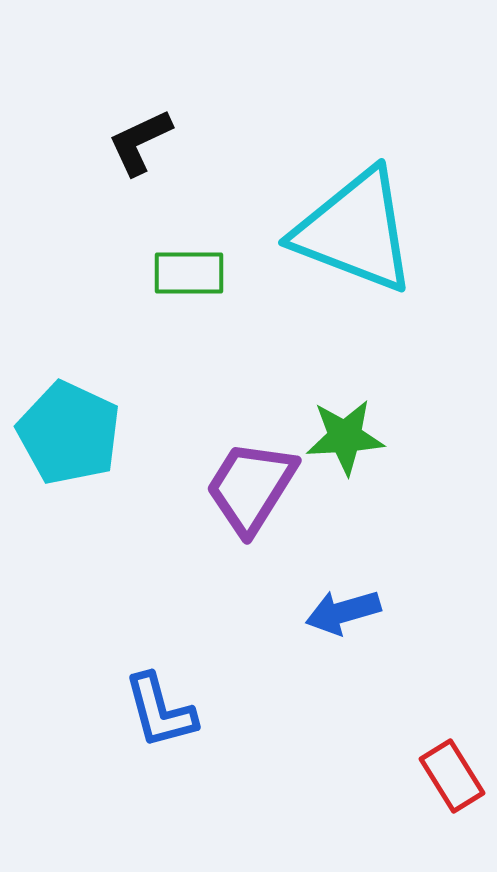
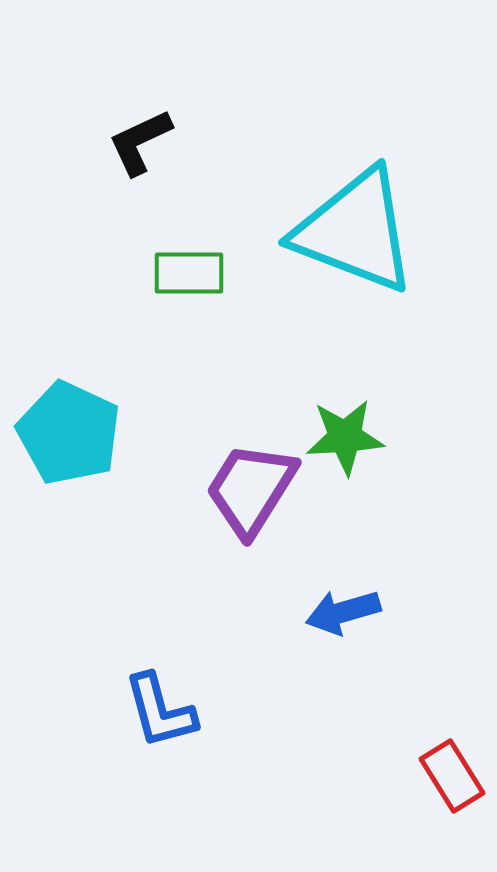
purple trapezoid: moved 2 px down
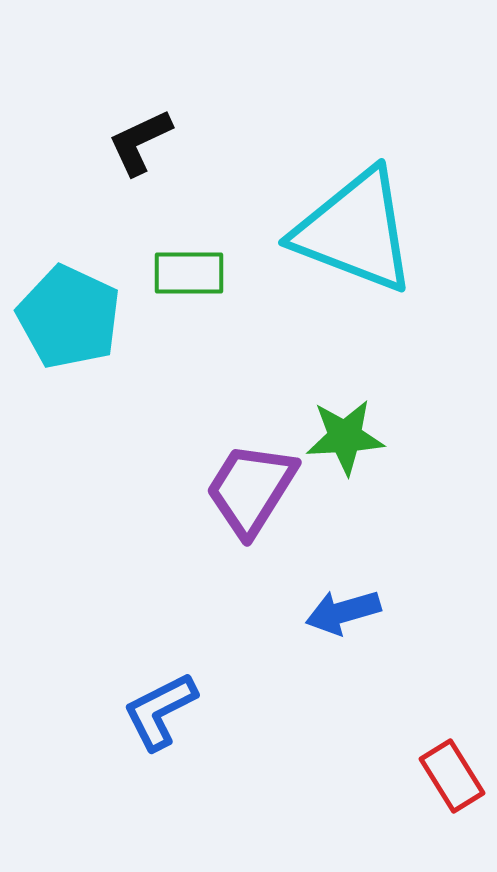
cyan pentagon: moved 116 px up
blue L-shape: rotated 78 degrees clockwise
